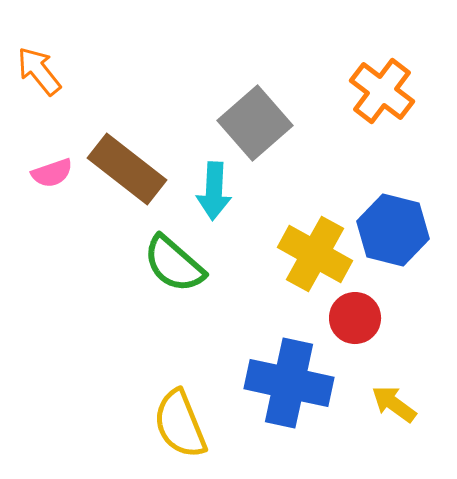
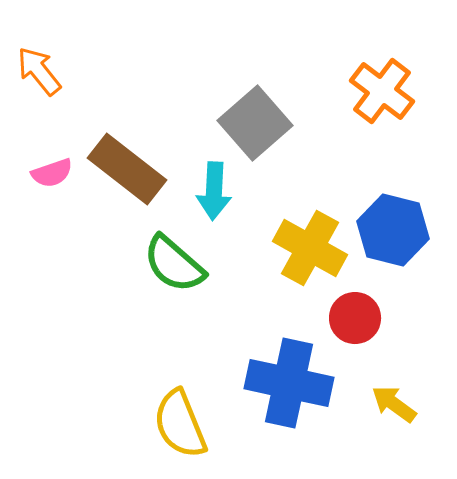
yellow cross: moved 5 px left, 6 px up
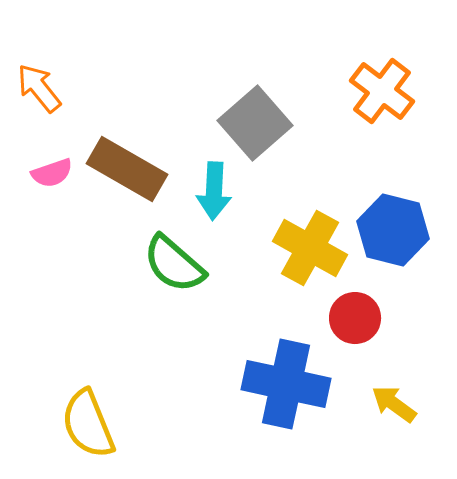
orange arrow: moved 17 px down
brown rectangle: rotated 8 degrees counterclockwise
blue cross: moved 3 px left, 1 px down
yellow semicircle: moved 92 px left
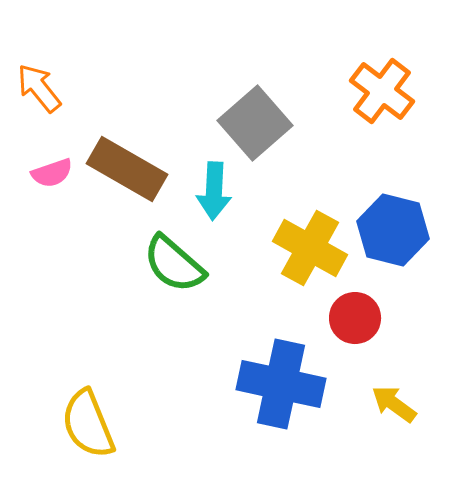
blue cross: moved 5 px left
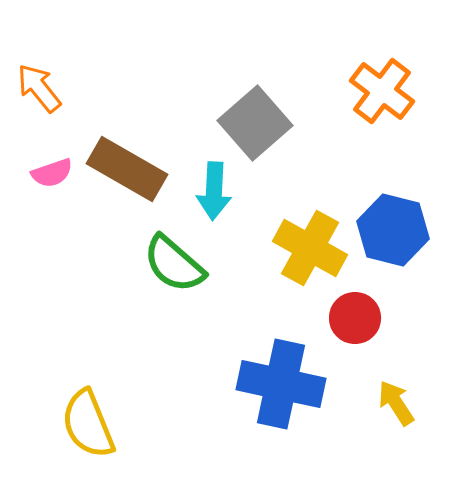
yellow arrow: moved 2 px right, 1 px up; rotated 21 degrees clockwise
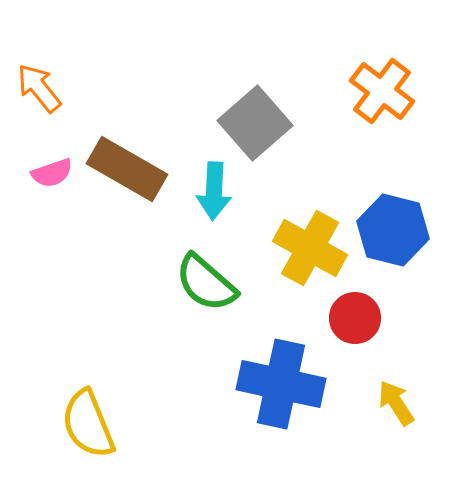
green semicircle: moved 32 px right, 19 px down
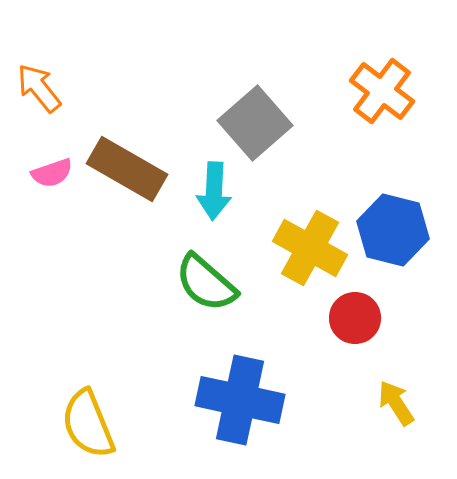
blue cross: moved 41 px left, 16 px down
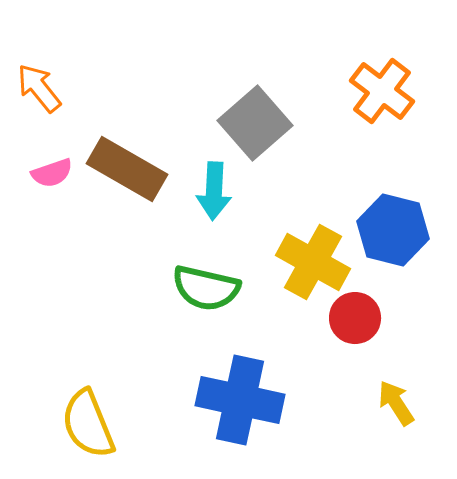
yellow cross: moved 3 px right, 14 px down
green semicircle: moved 5 px down; rotated 28 degrees counterclockwise
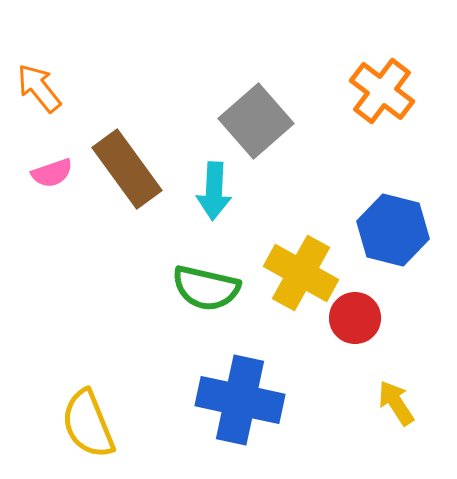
gray square: moved 1 px right, 2 px up
brown rectangle: rotated 24 degrees clockwise
yellow cross: moved 12 px left, 11 px down
